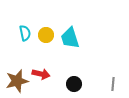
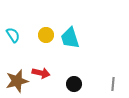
cyan semicircle: moved 12 px left, 2 px down; rotated 21 degrees counterclockwise
red arrow: moved 1 px up
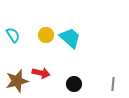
cyan trapezoid: rotated 150 degrees clockwise
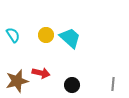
black circle: moved 2 px left, 1 px down
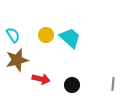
red arrow: moved 6 px down
brown star: moved 21 px up
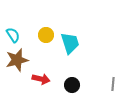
cyan trapezoid: moved 5 px down; rotated 30 degrees clockwise
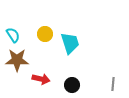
yellow circle: moved 1 px left, 1 px up
brown star: rotated 15 degrees clockwise
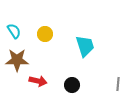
cyan semicircle: moved 1 px right, 4 px up
cyan trapezoid: moved 15 px right, 3 px down
red arrow: moved 3 px left, 2 px down
gray line: moved 5 px right
